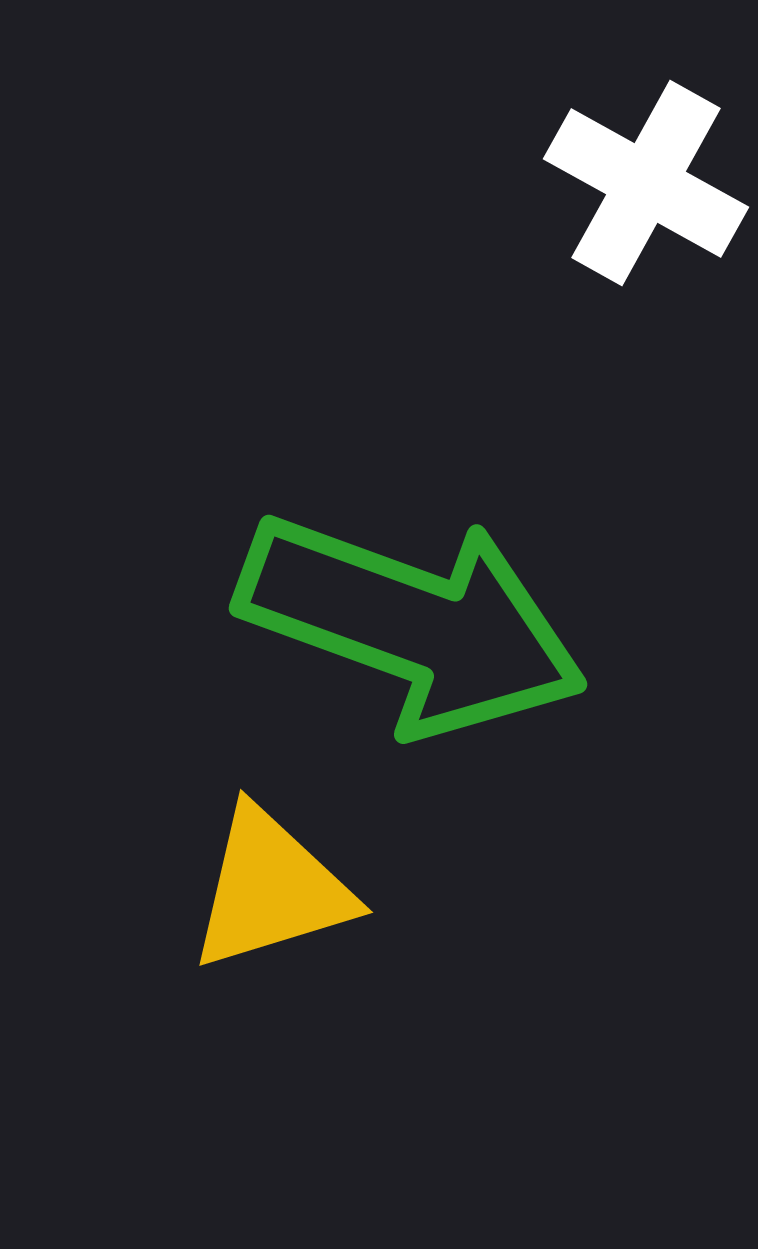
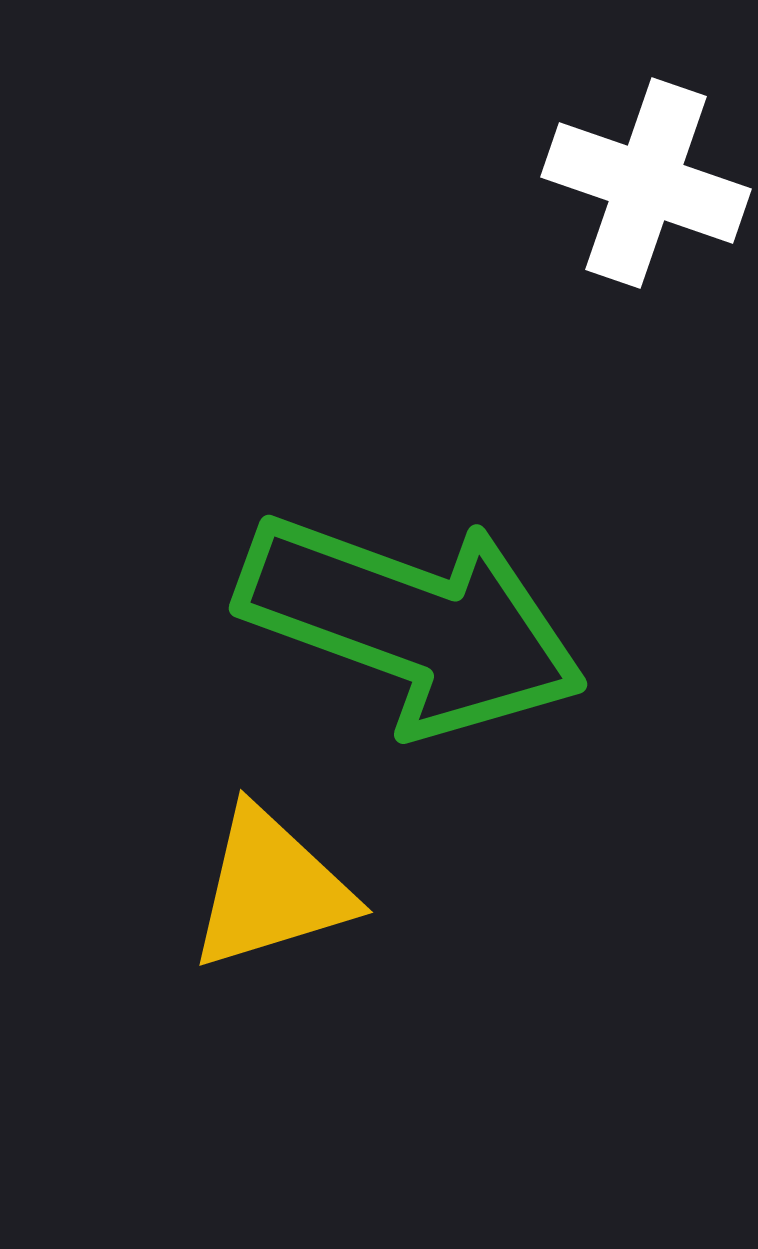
white cross: rotated 10 degrees counterclockwise
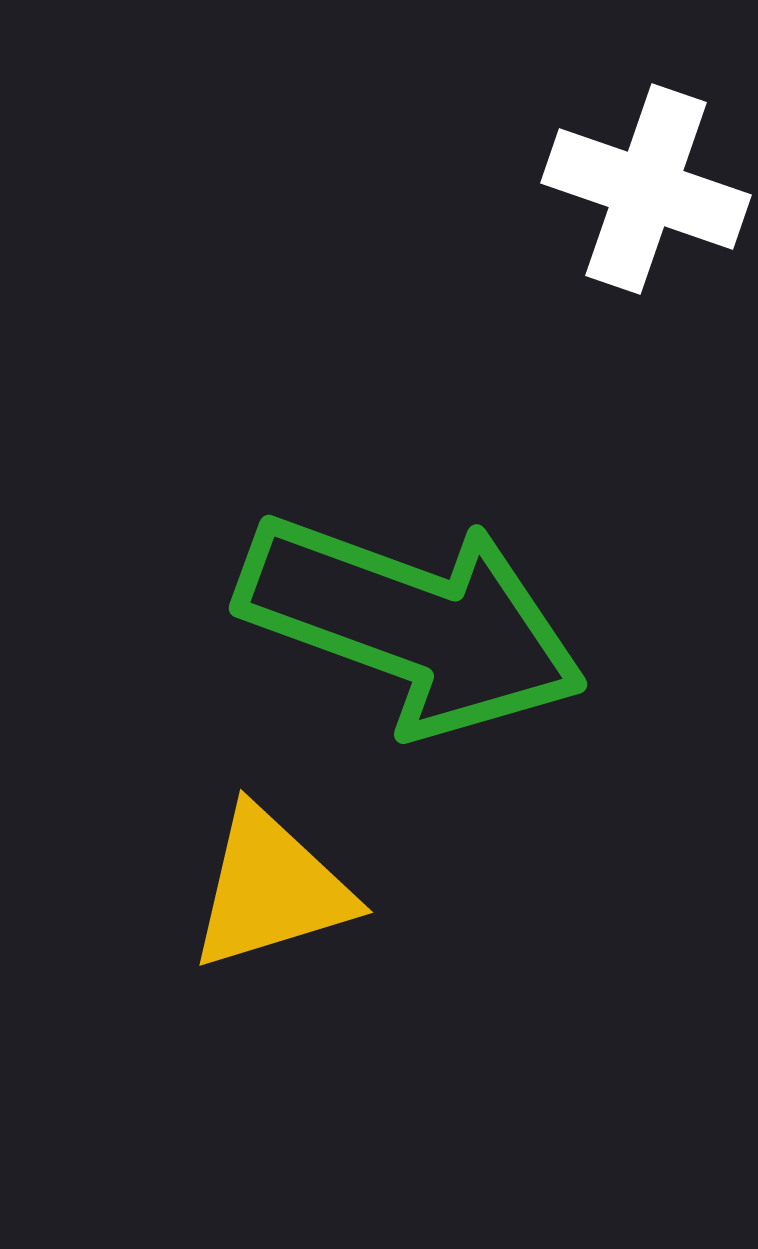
white cross: moved 6 px down
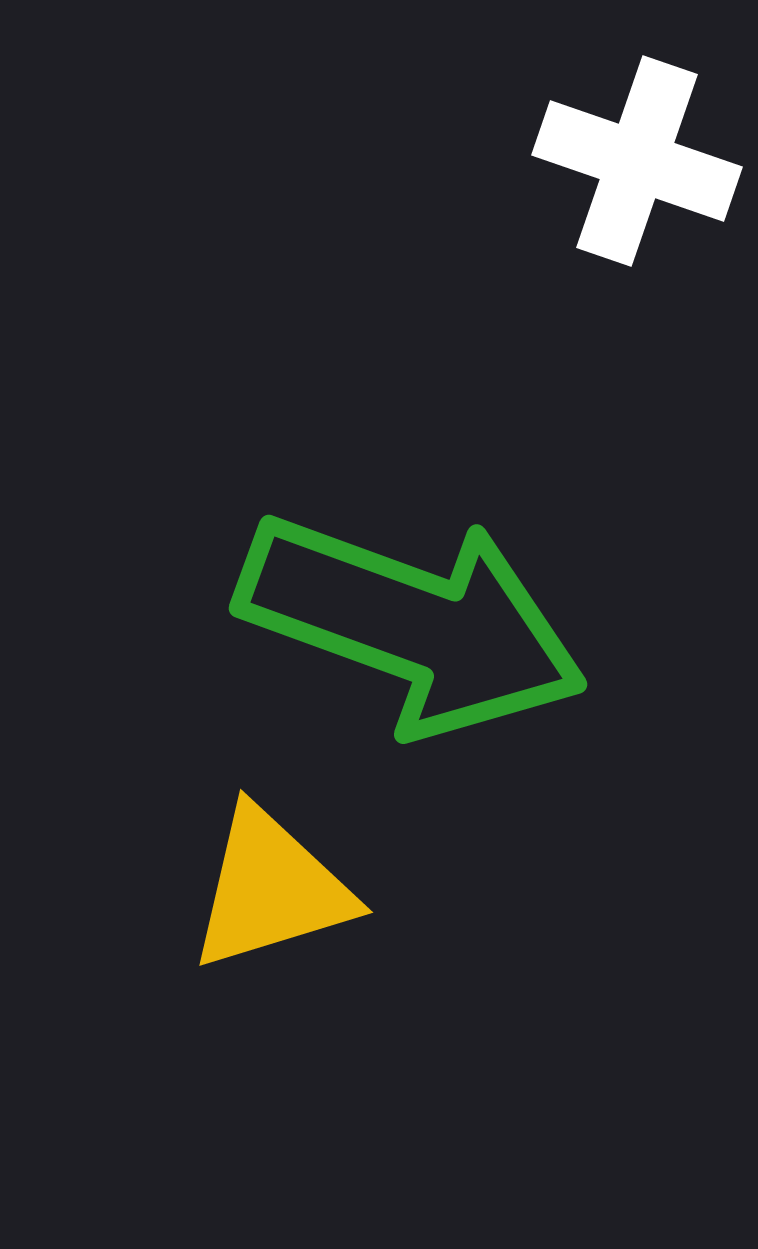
white cross: moved 9 px left, 28 px up
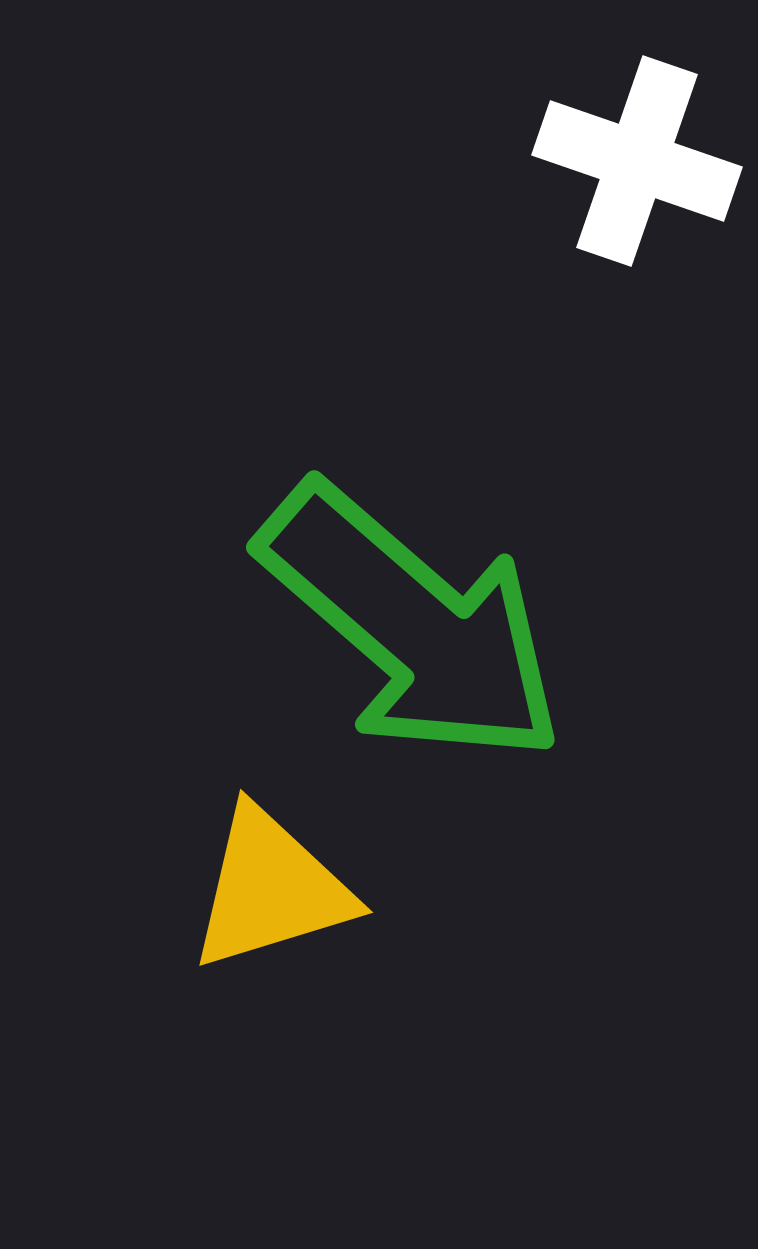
green arrow: rotated 21 degrees clockwise
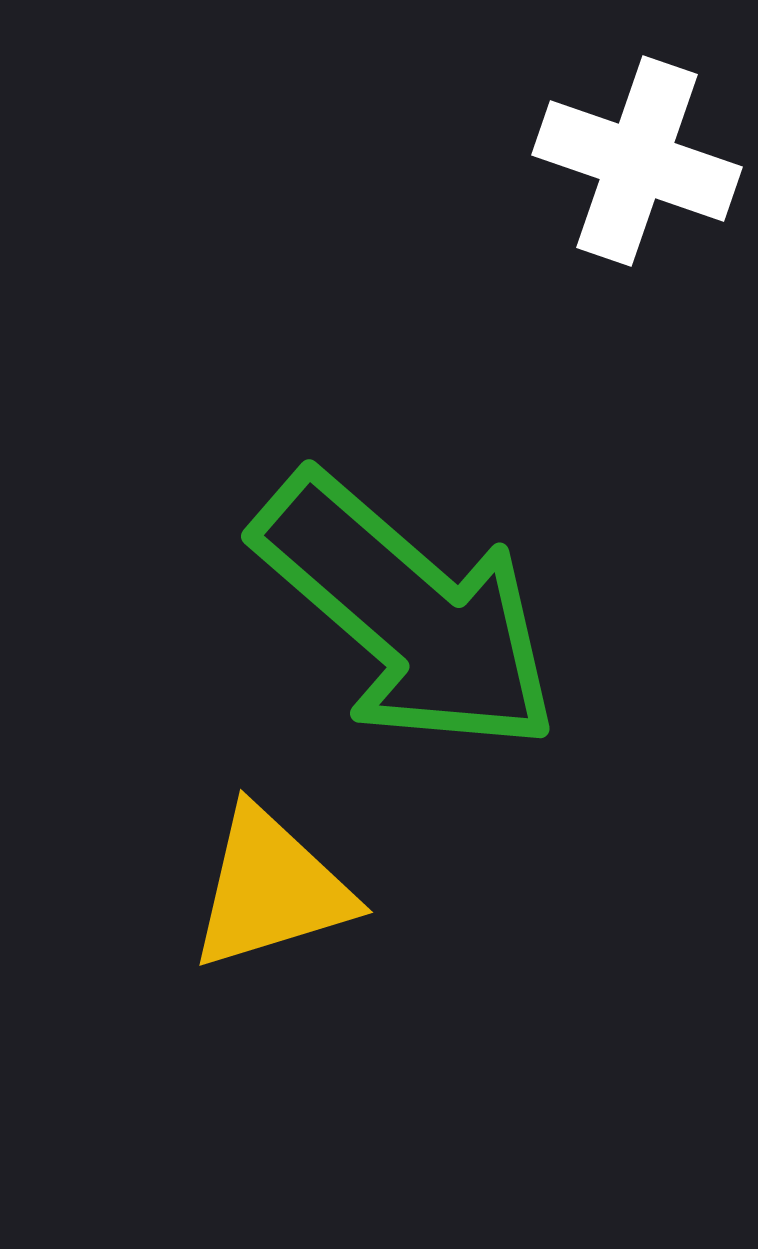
green arrow: moved 5 px left, 11 px up
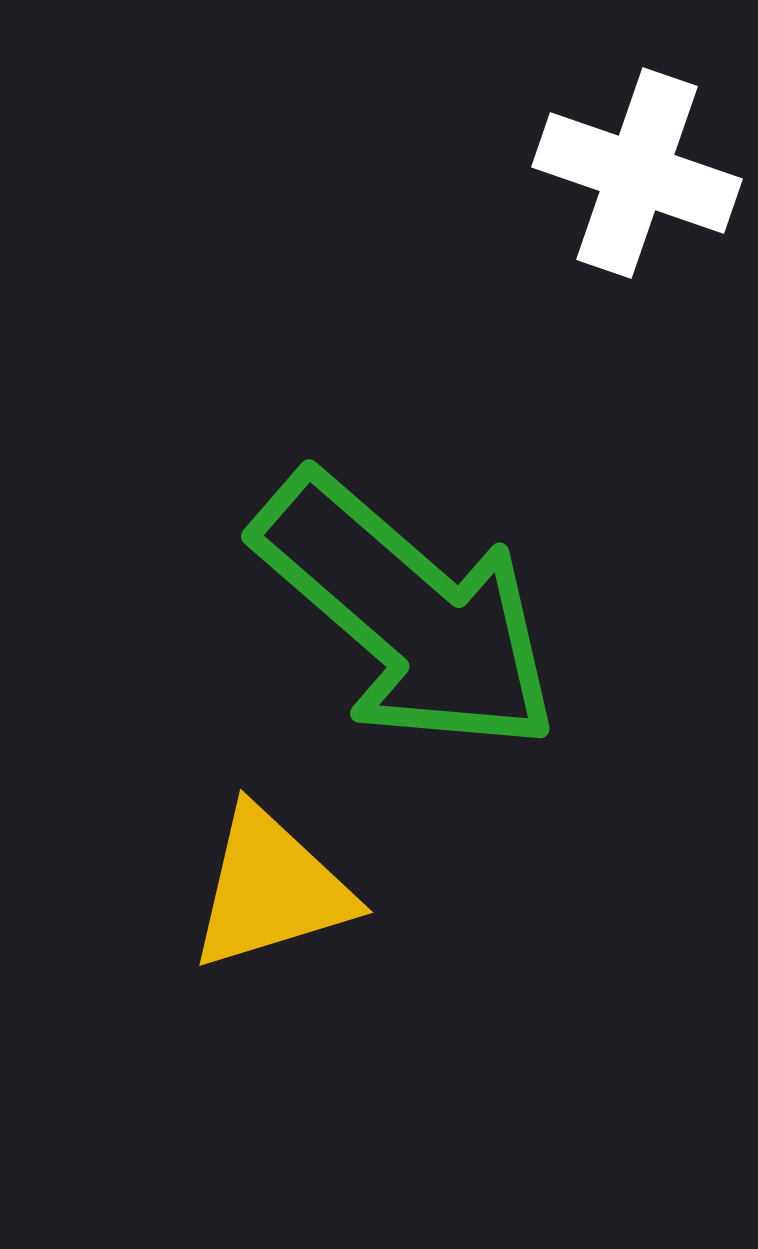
white cross: moved 12 px down
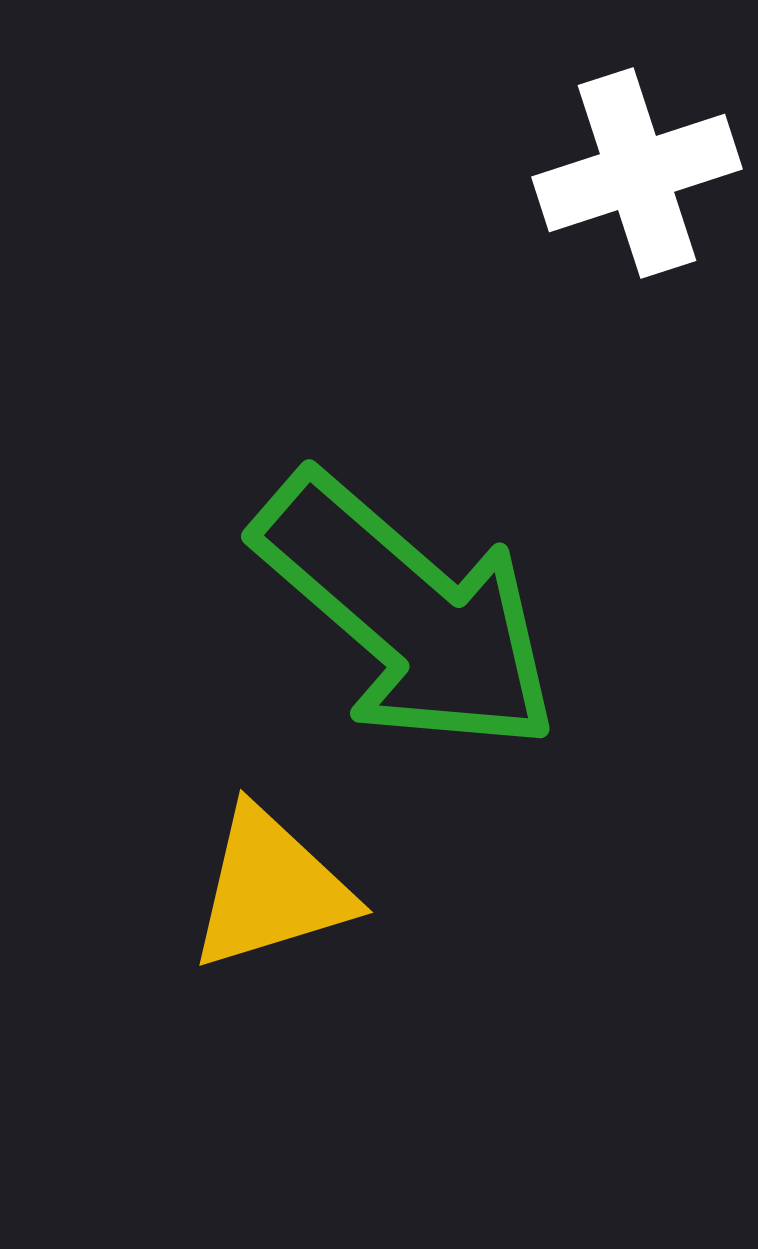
white cross: rotated 37 degrees counterclockwise
